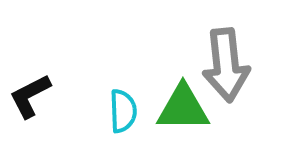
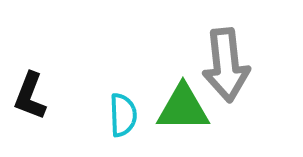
black L-shape: rotated 42 degrees counterclockwise
cyan semicircle: moved 4 px down
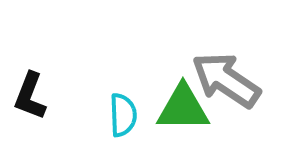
gray arrow: moved 15 px down; rotated 130 degrees clockwise
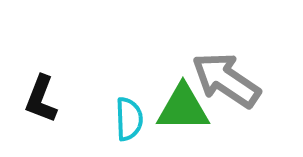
black L-shape: moved 11 px right, 3 px down
cyan semicircle: moved 6 px right, 4 px down
